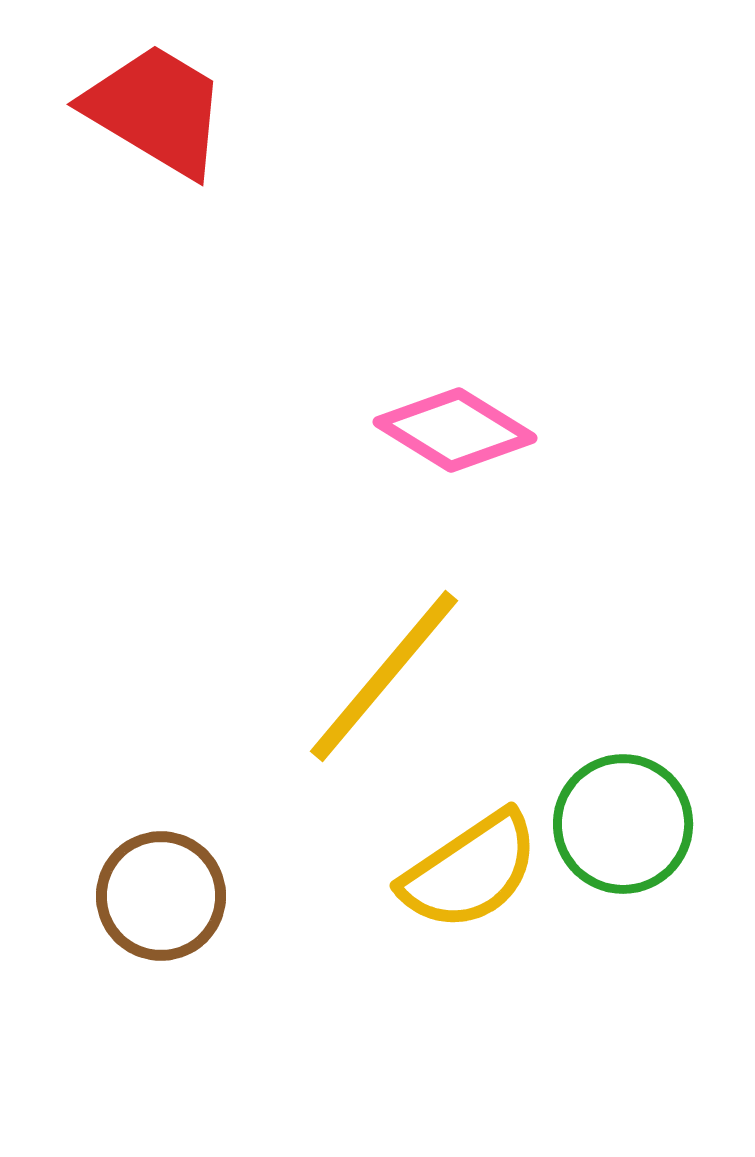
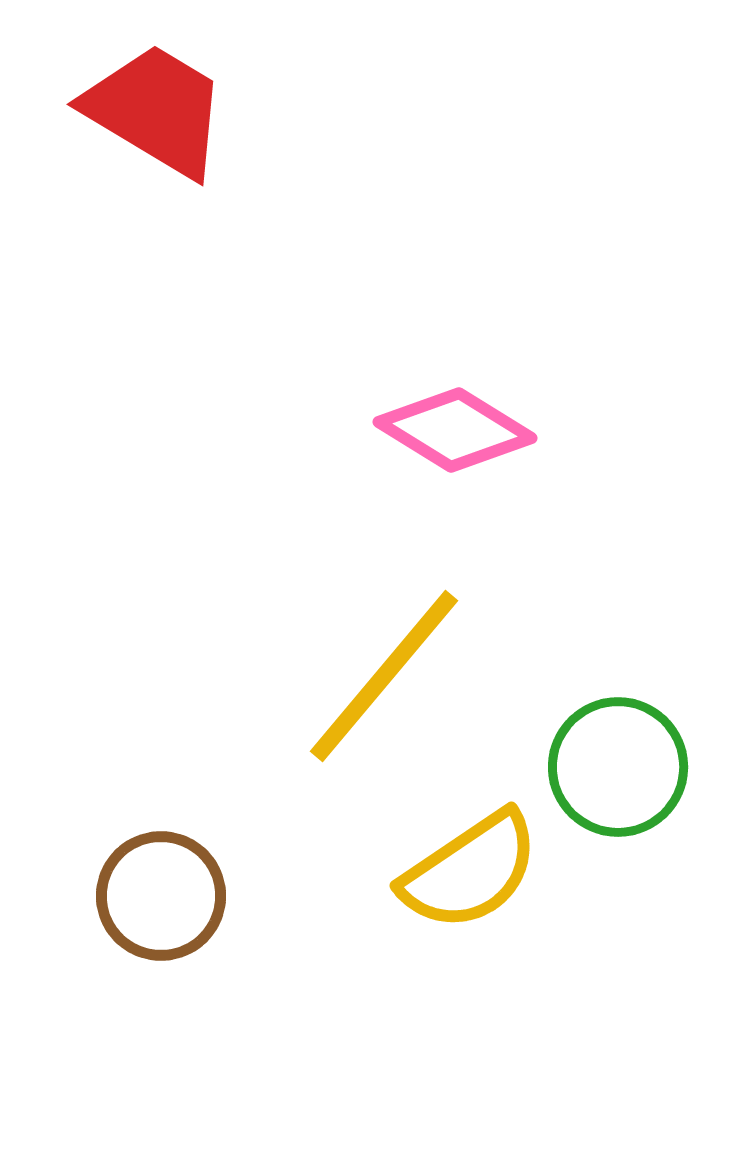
green circle: moved 5 px left, 57 px up
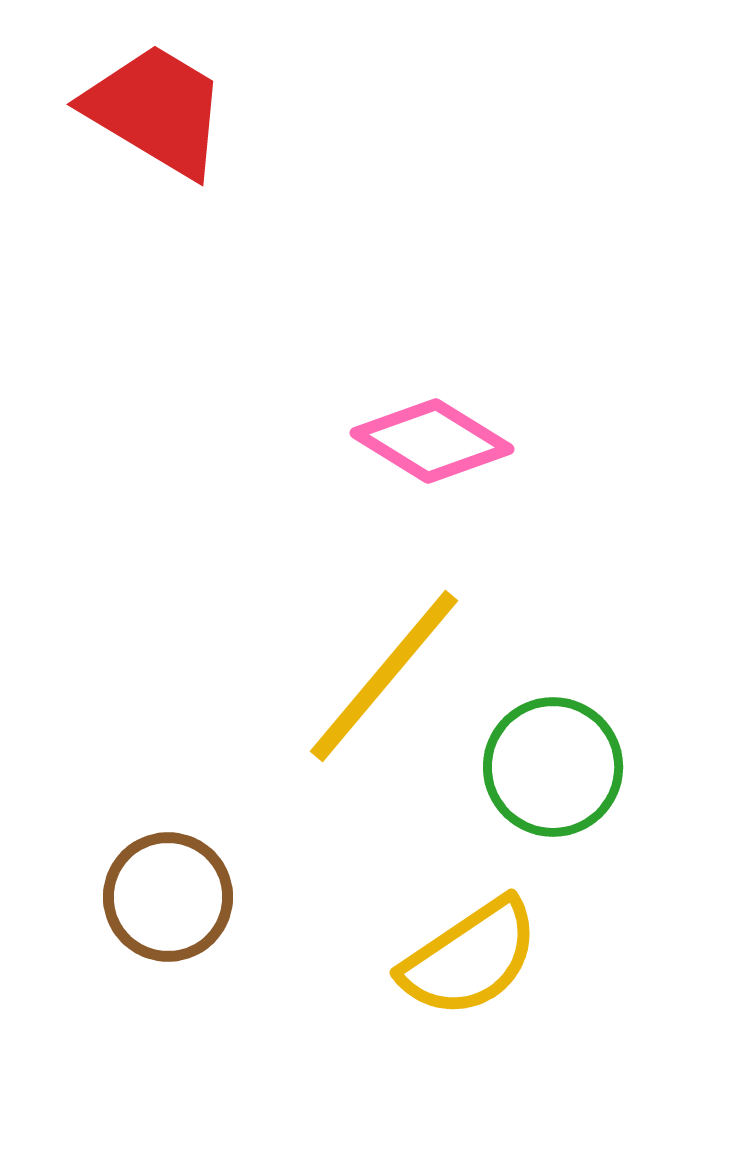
pink diamond: moved 23 px left, 11 px down
green circle: moved 65 px left
yellow semicircle: moved 87 px down
brown circle: moved 7 px right, 1 px down
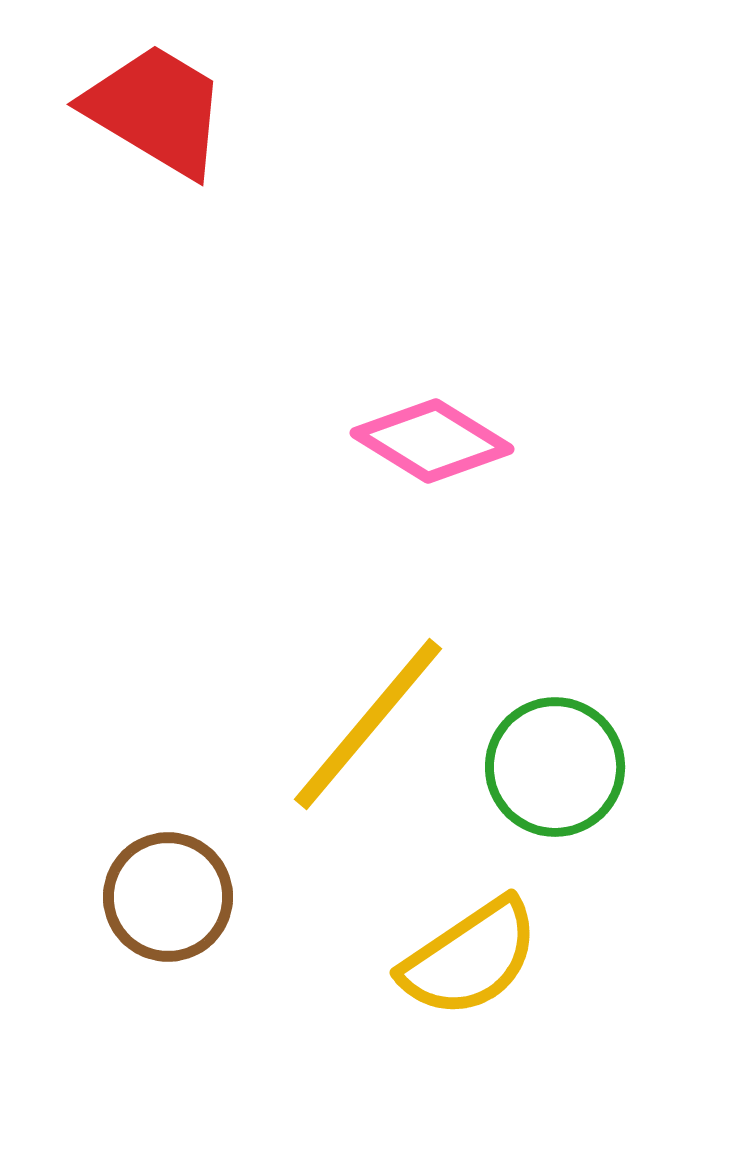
yellow line: moved 16 px left, 48 px down
green circle: moved 2 px right
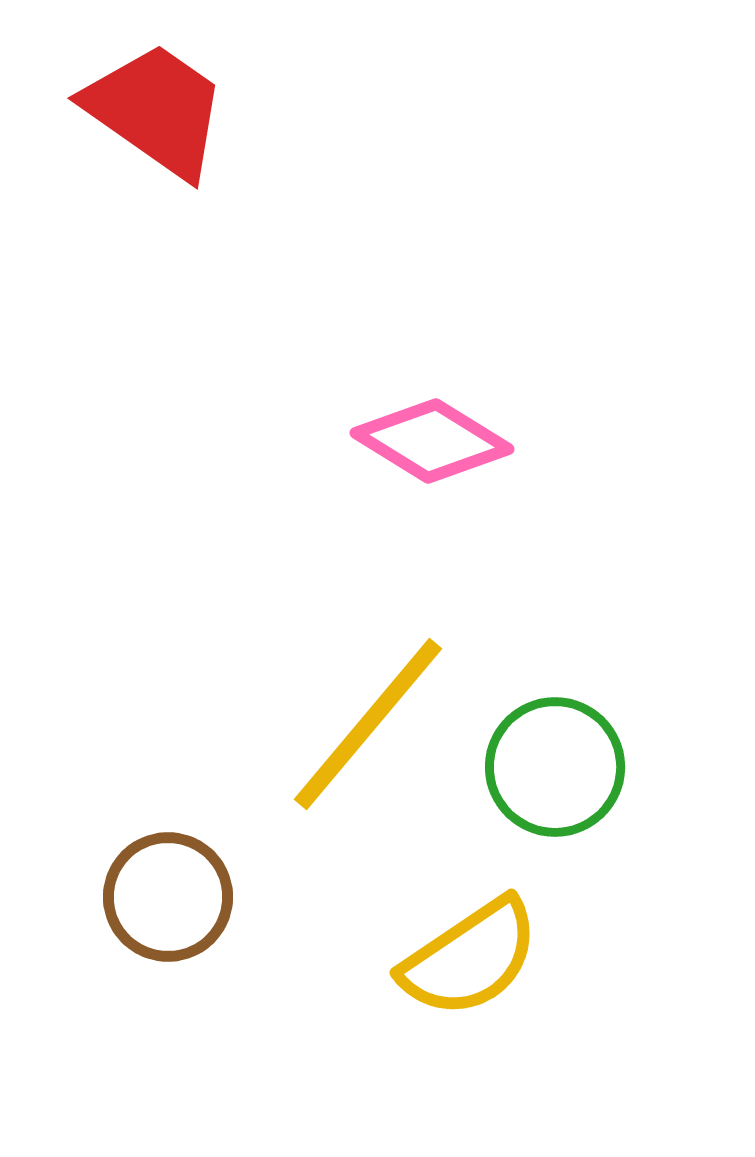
red trapezoid: rotated 4 degrees clockwise
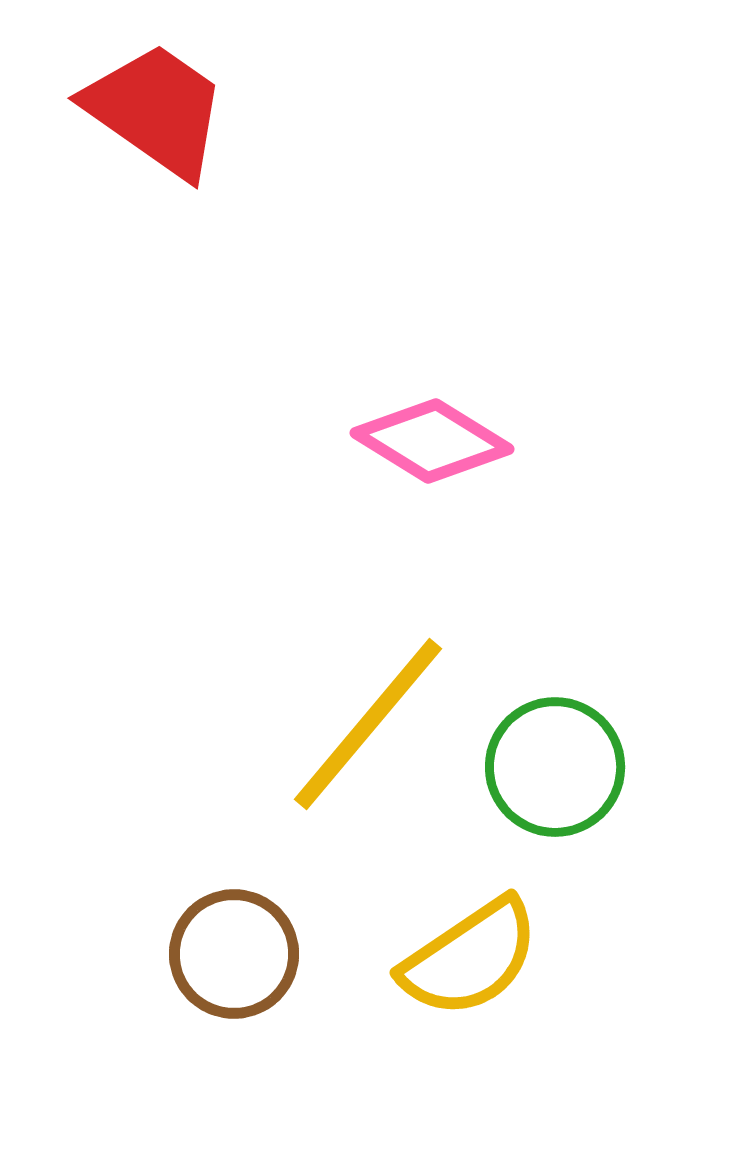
brown circle: moved 66 px right, 57 px down
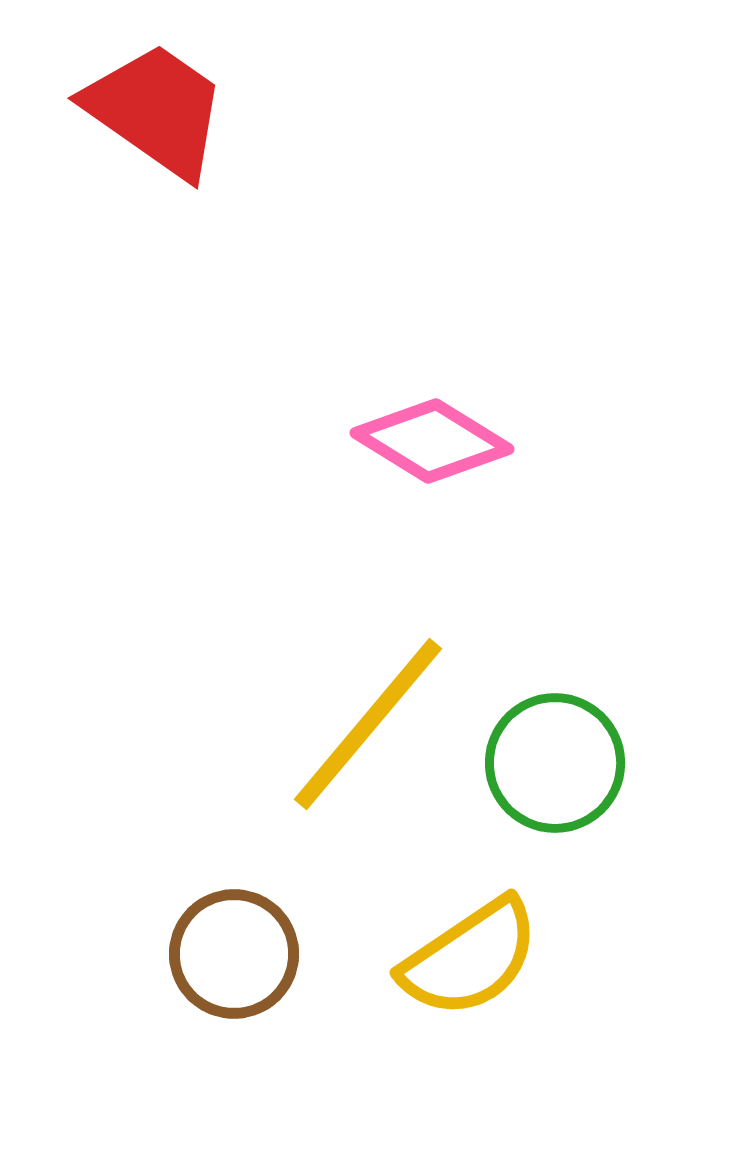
green circle: moved 4 px up
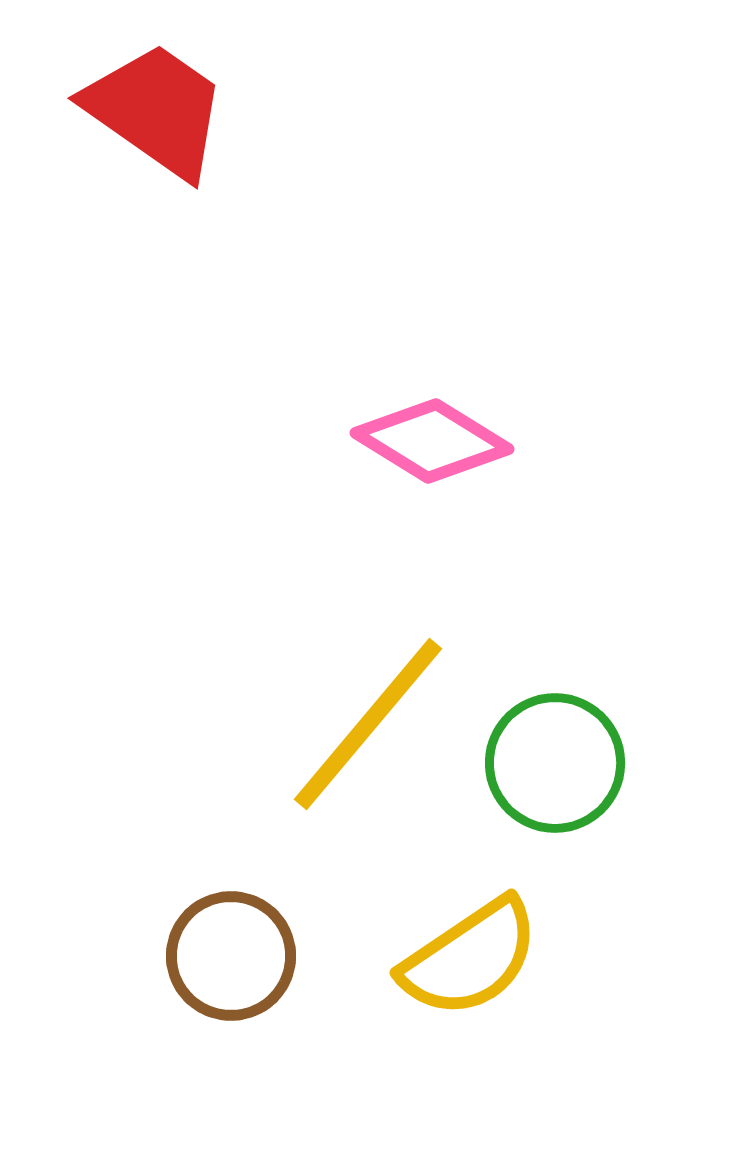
brown circle: moved 3 px left, 2 px down
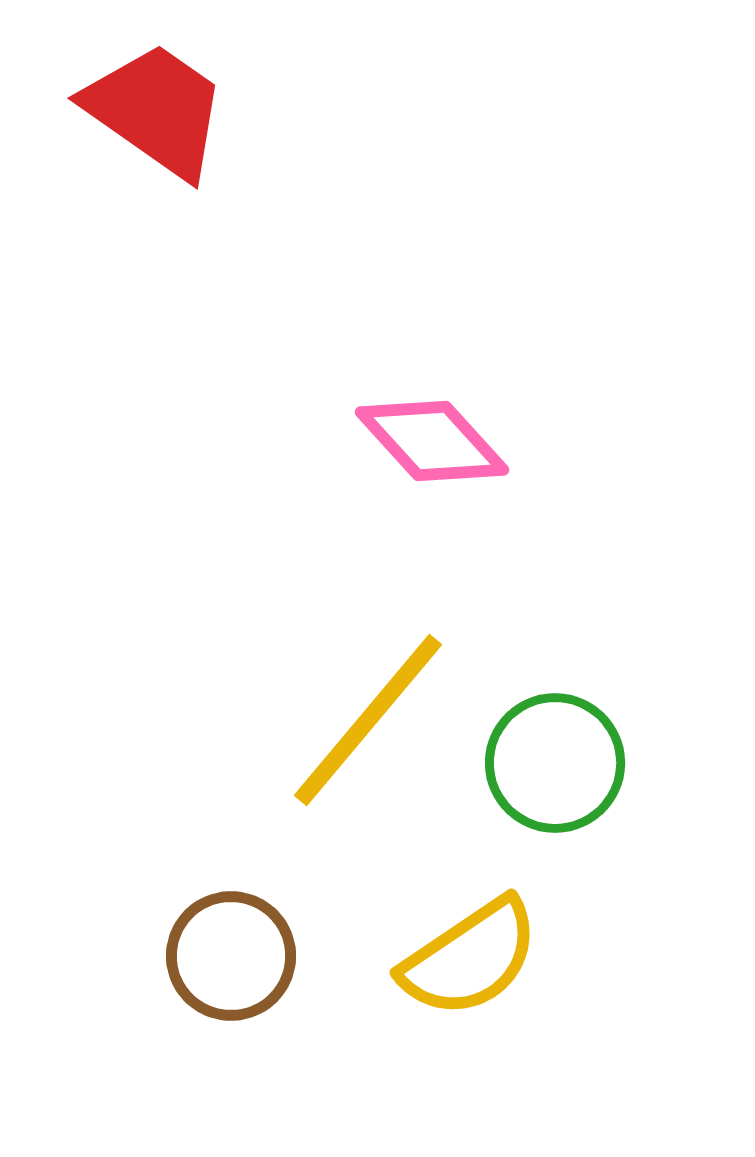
pink diamond: rotated 16 degrees clockwise
yellow line: moved 4 px up
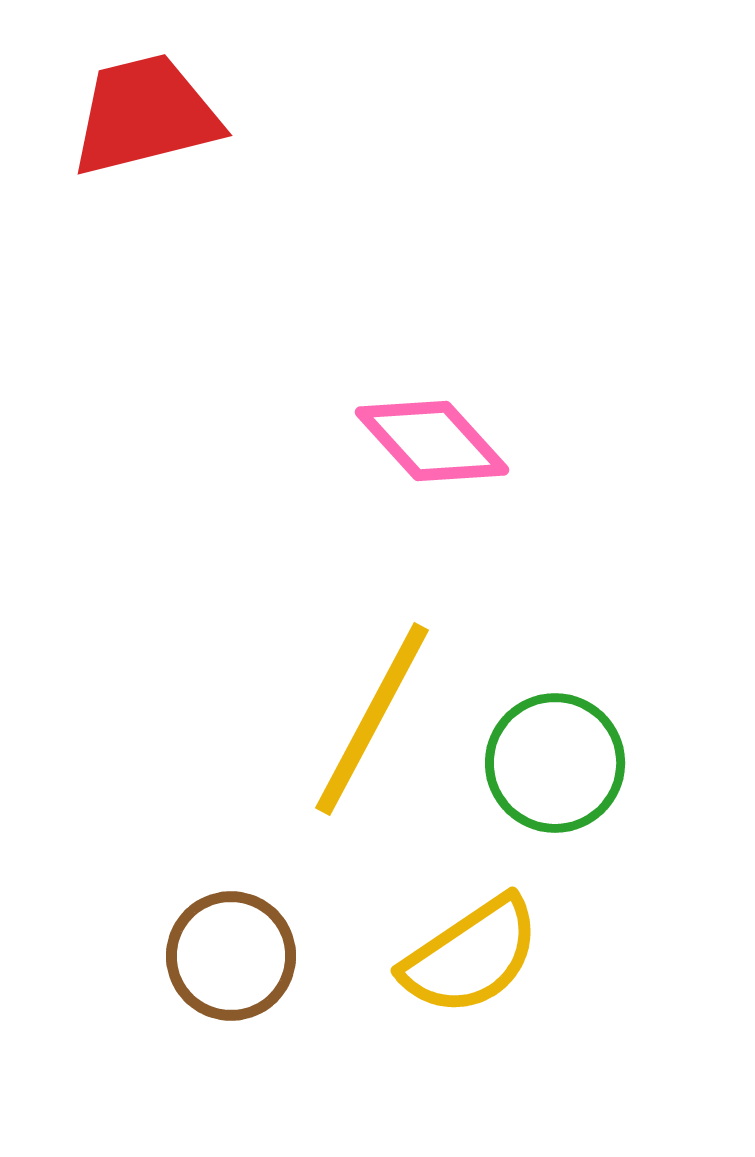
red trapezoid: moved 11 px left, 5 px down; rotated 49 degrees counterclockwise
yellow line: moved 4 px right, 1 px up; rotated 12 degrees counterclockwise
yellow semicircle: moved 1 px right, 2 px up
